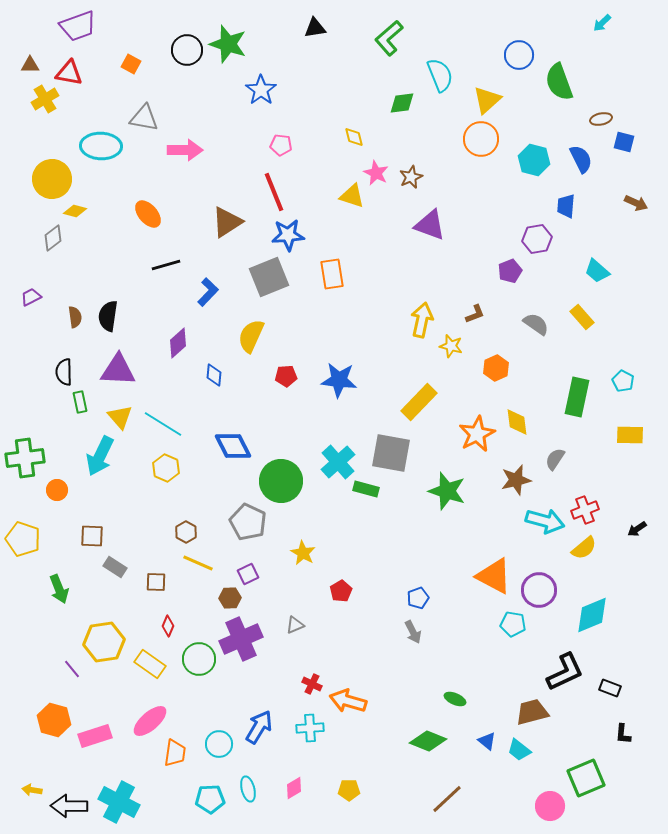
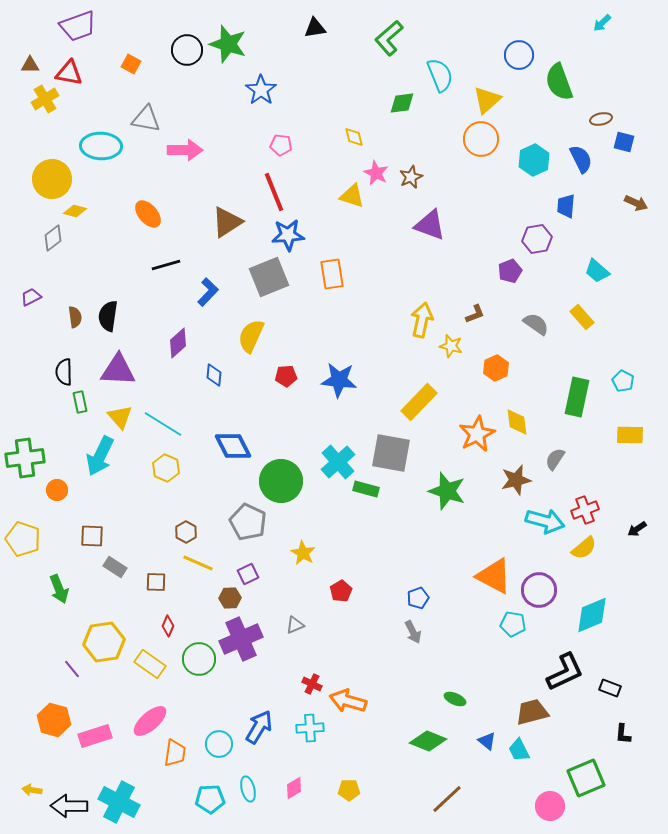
gray triangle at (144, 118): moved 2 px right, 1 px down
cyan hexagon at (534, 160): rotated 20 degrees clockwise
cyan trapezoid at (519, 750): rotated 25 degrees clockwise
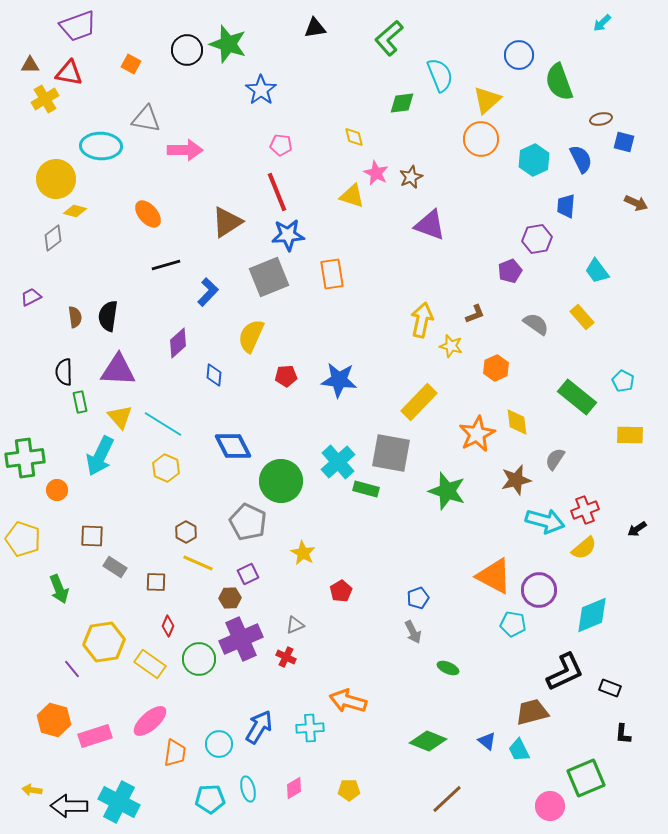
yellow circle at (52, 179): moved 4 px right
red line at (274, 192): moved 3 px right
cyan trapezoid at (597, 271): rotated 12 degrees clockwise
green rectangle at (577, 397): rotated 63 degrees counterclockwise
red cross at (312, 684): moved 26 px left, 27 px up
green ellipse at (455, 699): moved 7 px left, 31 px up
